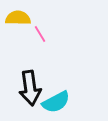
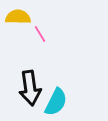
yellow semicircle: moved 1 px up
cyan semicircle: rotated 36 degrees counterclockwise
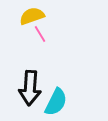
yellow semicircle: moved 14 px right, 1 px up; rotated 20 degrees counterclockwise
black arrow: rotated 12 degrees clockwise
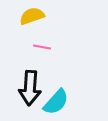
pink line: moved 2 px right, 13 px down; rotated 48 degrees counterclockwise
cyan semicircle: rotated 16 degrees clockwise
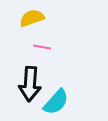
yellow semicircle: moved 2 px down
black arrow: moved 4 px up
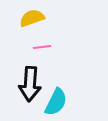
pink line: rotated 18 degrees counterclockwise
cyan semicircle: rotated 16 degrees counterclockwise
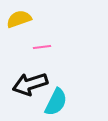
yellow semicircle: moved 13 px left, 1 px down
black arrow: rotated 68 degrees clockwise
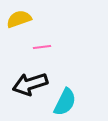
cyan semicircle: moved 9 px right
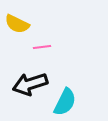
yellow semicircle: moved 2 px left, 5 px down; rotated 135 degrees counterclockwise
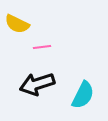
black arrow: moved 7 px right
cyan semicircle: moved 18 px right, 7 px up
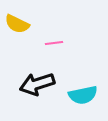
pink line: moved 12 px right, 4 px up
cyan semicircle: rotated 52 degrees clockwise
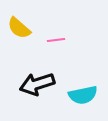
yellow semicircle: moved 2 px right, 4 px down; rotated 15 degrees clockwise
pink line: moved 2 px right, 3 px up
